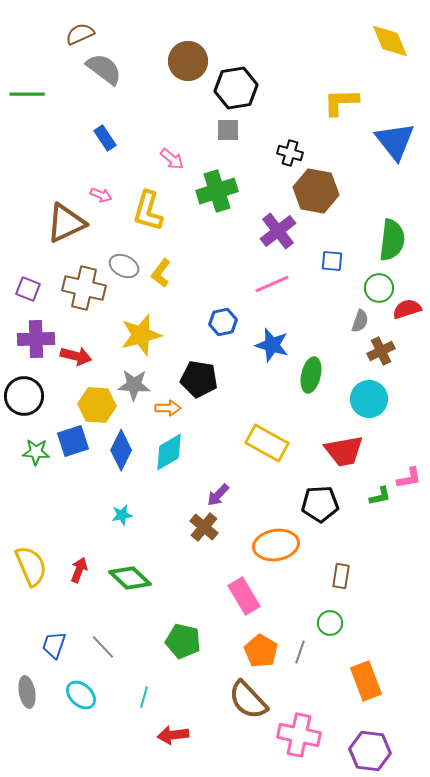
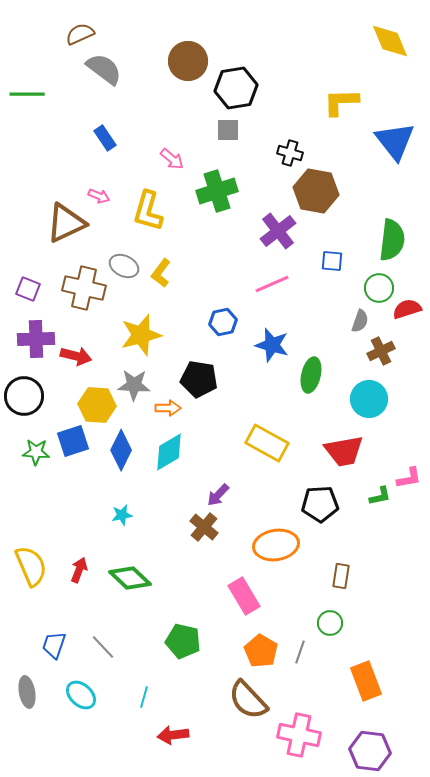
pink arrow at (101, 195): moved 2 px left, 1 px down
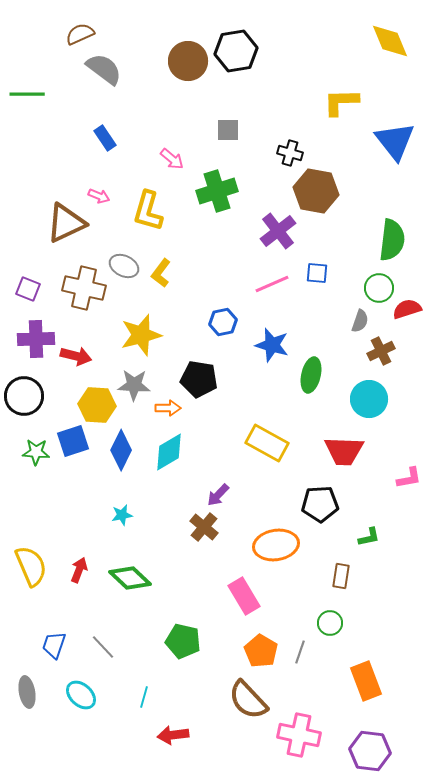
black hexagon at (236, 88): moved 37 px up
blue square at (332, 261): moved 15 px left, 12 px down
red trapezoid at (344, 451): rotated 12 degrees clockwise
green L-shape at (380, 496): moved 11 px left, 41 px down
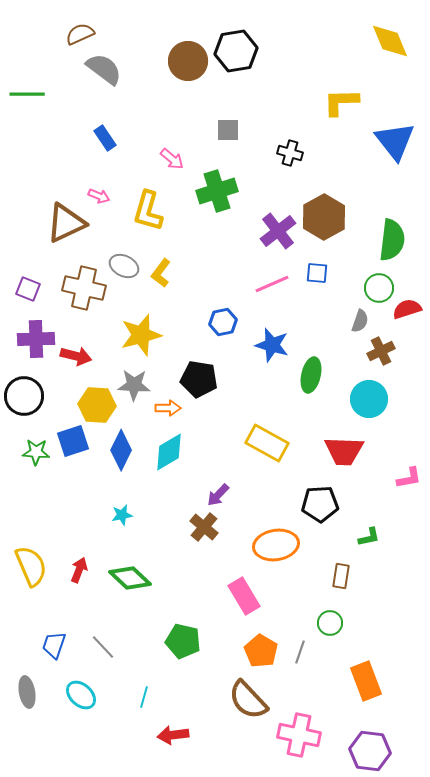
brown hexagon at (316, 191): moved 8 px right, 26 px down; rotated 21 degrees clockwise
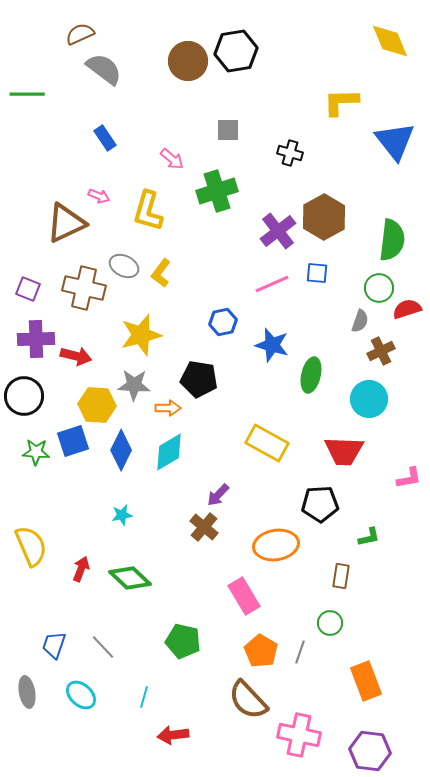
yellow semicircle at (31, 566): moved 20 px up
red arrow at (79, 570): moved 2 px right, 1 px up
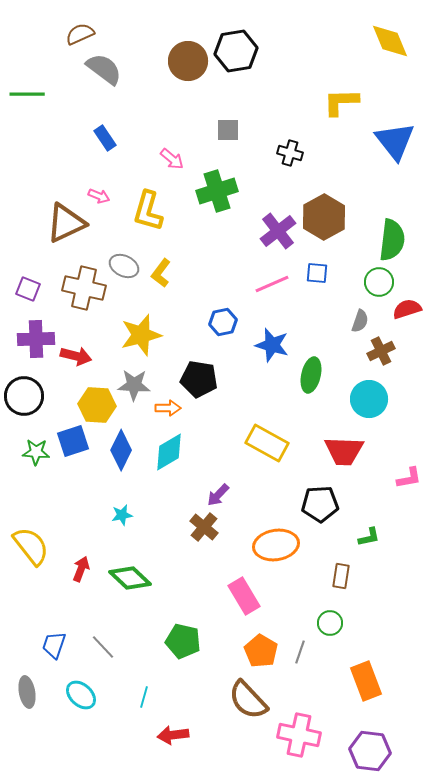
green circle at (379, 288): moved 6 px up
yellow semicircle at (31, 546): rotated 15 degrees counterclockwise
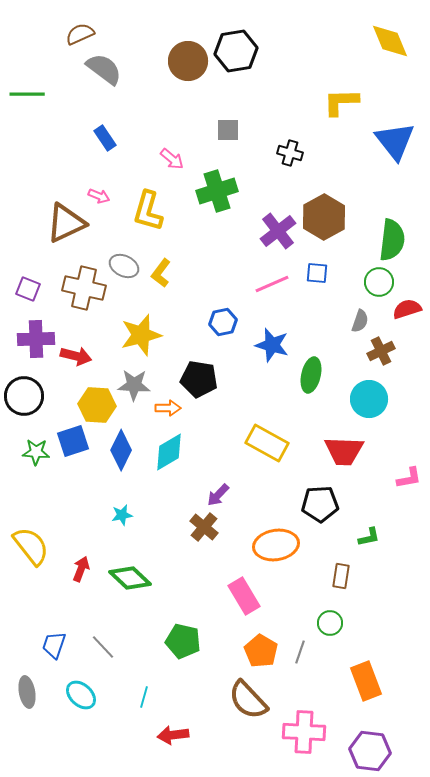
pink cross at (299, 735): moved 5 px right, 3 px up; rotated 9 degrees counterclockwise
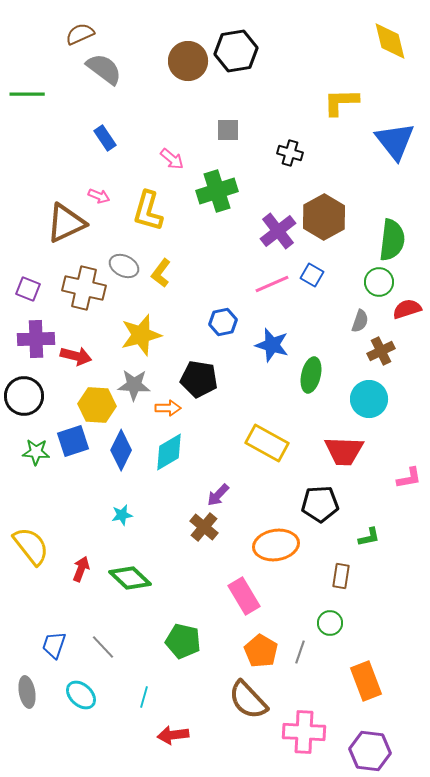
yellow diamond at (390, 41): rotated 9 degrees clockwise
blue square at (317, 273): moved 5 px left, 2 px down; rotated 25 degrees clockwise
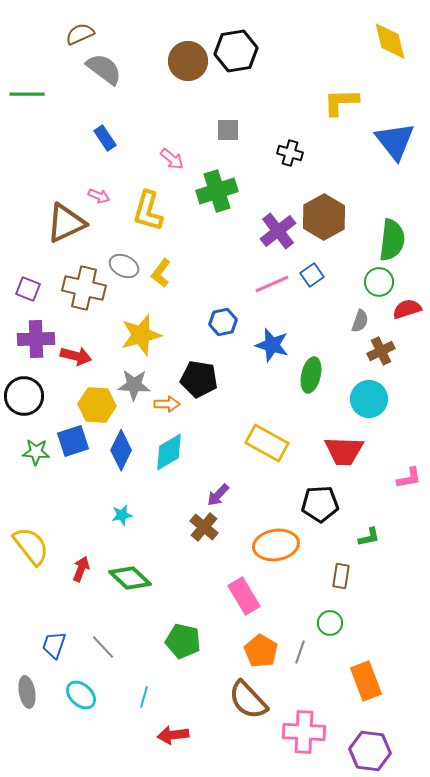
blue square at (312, 275): rotated 25 degrees clockwise
orange arrow at (168, 408): moved 1 px left, 4 px up
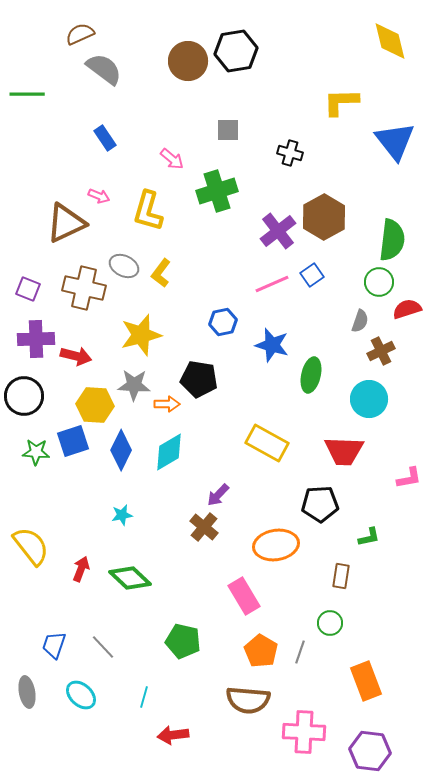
yellow hexagon at (97, 405): moved 2 px left
brown semicircle at (248, 700): rotated 42 degrees counterclockwise
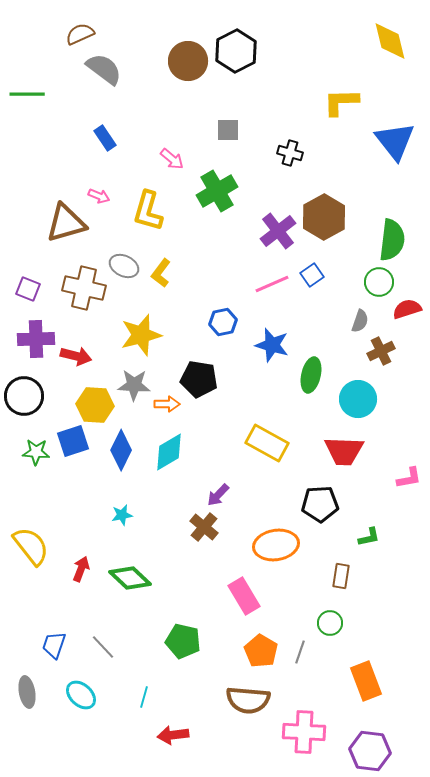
black hexagon at (236, 51): rotated 18 degrees counterclockwise
green cross at (217, 191): rotated 12 degrees counterclockwise
brown triangle at (66, 223): rotated 9 degrees clockwise
cyan circle at (369, 399): moved 11 px left
